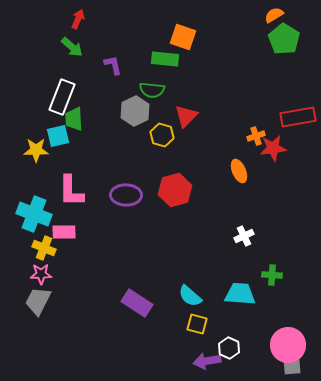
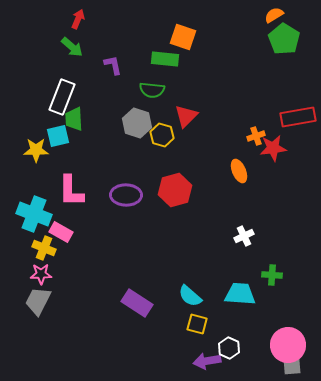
gray hexagon: moved 2 px right, 12 px down; rotated 16 degrees counterclockwise
pink rectangle: moved 3 px left; rotated 30 degrees clockwise
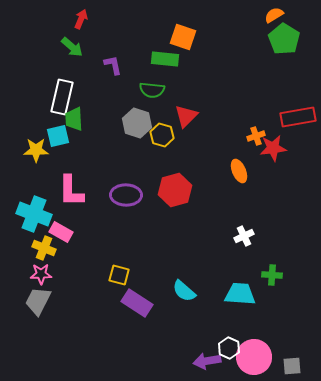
red arrow: moved 3 px right
white rectangle: rotated 8 degrees counterclockwise
cyan semicircle: moved 6 px left, 5 px up
yellow square: moved 78 px left, 49 px up
pink circle: moved 34 px left, 12 px down
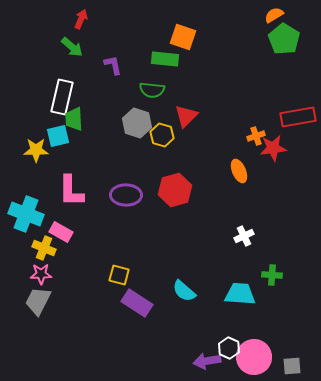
cyan cross: moved 8 px left
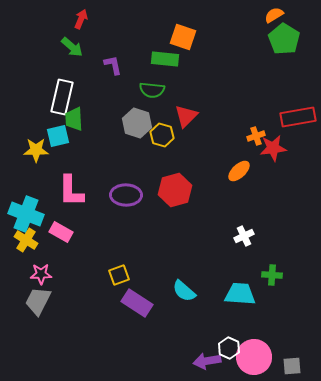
orange ellipse: rotated 70 degrees clockwise
yellow cross: moved 18 px left, 8 px up; rotated 10 degrees clockwise
yellow square: rotated 35 degrees counterclockwise
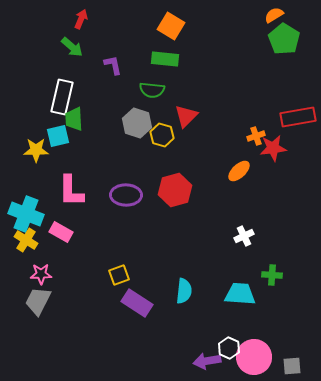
orange square: moved 12 px left, 11 px up; rotated 12 degrees clockwise
cyan semicircle: rotated 125 degrees counterclockwise
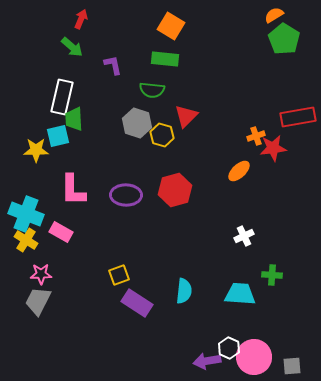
pink L-shape: moved 2 px right, 1 px up
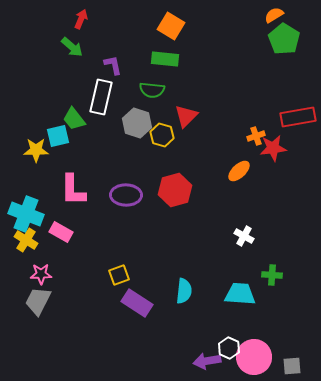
white rectangle: moved 39 px right
green trapezoid: rotated 35 degrees counterclockwise
white cross: rotated 36 degrees counterclockwise
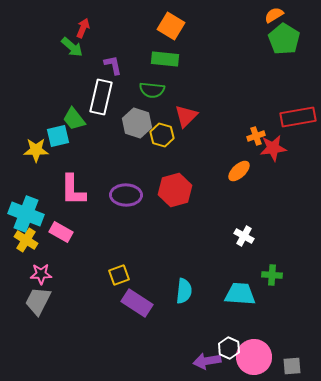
red arrow: moved 2 px right, 9 px down
